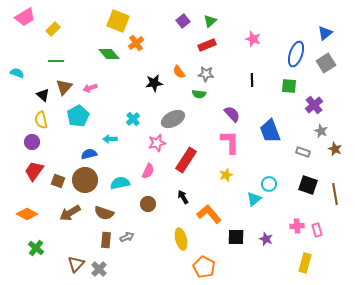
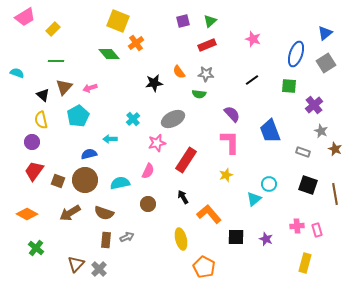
purple square at (183, 21): rotated 24 degrees clockwise
black line at (252, 80): rotated 56 degrees clockwise
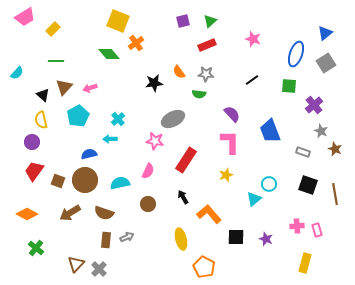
cyan semicircle at (17, 73): rotated 112 degrees clockwise
cyan cross at (133, 119): moved 15 px left
pink star at (157, 143): moved 2 px left, 2 px up; rotated 24 degrees clockwise
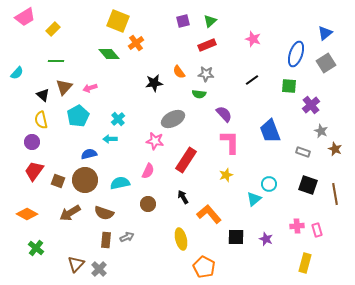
purple cross at (314, 105): moved 3 px left
purple semicircle at (232, 114): moved 8 px left
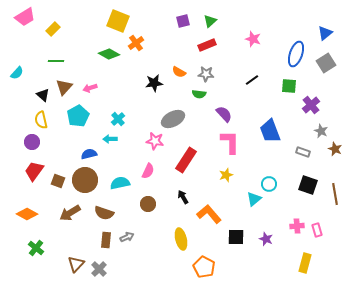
green diamond at (109, 54): rotated 20 degrees counterclockwise
orange semicircle at (179, 72): rotated 24 degrees counterclockwise
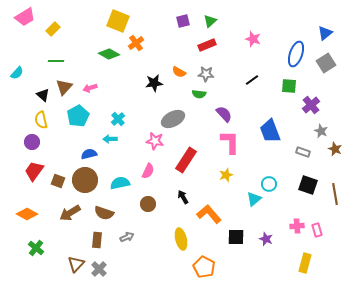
brown rectangle at (106, 240): moved 9 px left
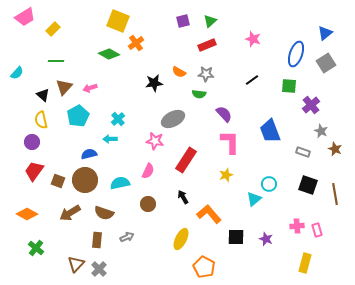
yellow ellipse at (181, 239): rotated 40 degrees clockwise
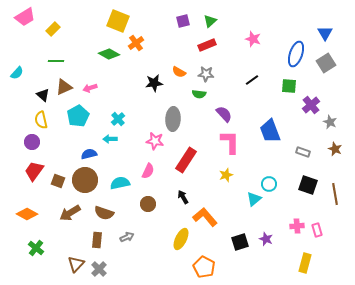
blue triangle at (325, 33): rotated 21 degrees counterclockwise
brown triangle at (64, 87): rotated 24 degrees clockwise
gray ellipse at (173, 119): rotated 60 degrees counterclockwise
gray star at (321, 131): moved 9 px right, 9 px up
orange L-shape at (209, 214): moved 4 px left, 3 px down
black square at (236, 237): moved 4 px right, 5 px down; rotated 18 degrees counterclockwise
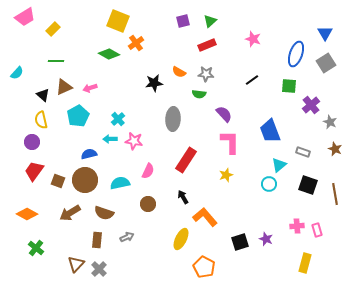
pink star at (155, 141): moved 21 px left
cyan triangle at (254, 199): moved 25 px right, 34 px up
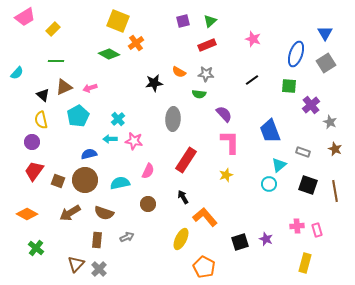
brown line at (335, 194): moved 3 px up
